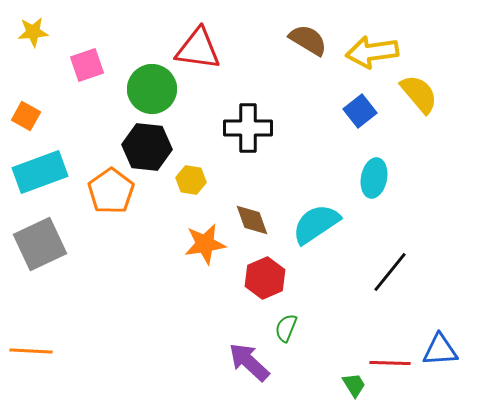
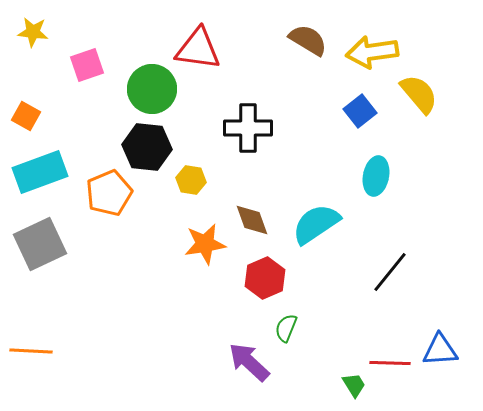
yellow star: rotated 12 degrees clockwise
cyan ellipse: moved 2 px right, 2 px up
orange pentagon: moved 2 px left, 2 px down; rotated 12 degrees clockwise
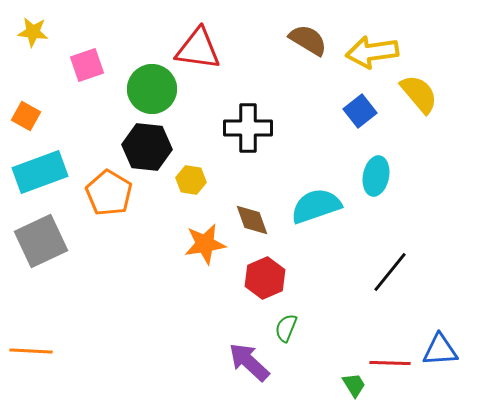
orange pentagon: rotated 18 degrees counterclockwise
cyan semicircle: moved 18 px up; rotated 15 degrees clockwise
gray square: moved 1 px right, 3 px up
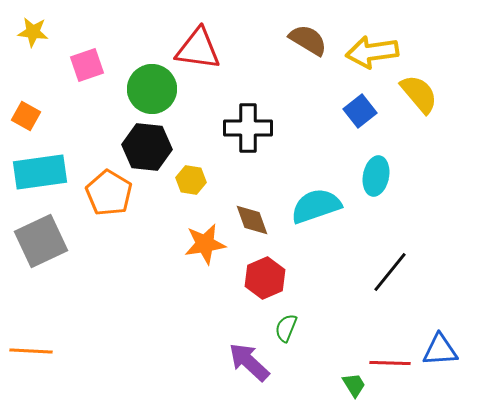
cyan rectangle: rotated 12 degrees clockwise
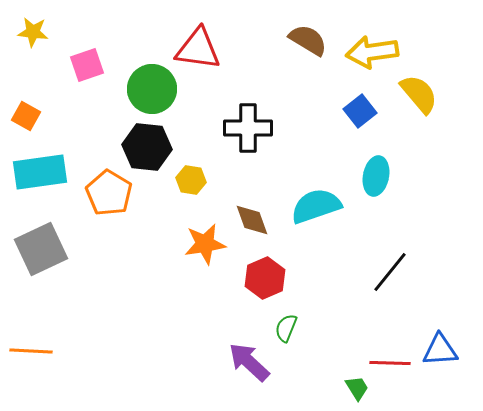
gray square: moved 8 px down
green trapezoid: moved 3 px right, 3 px down
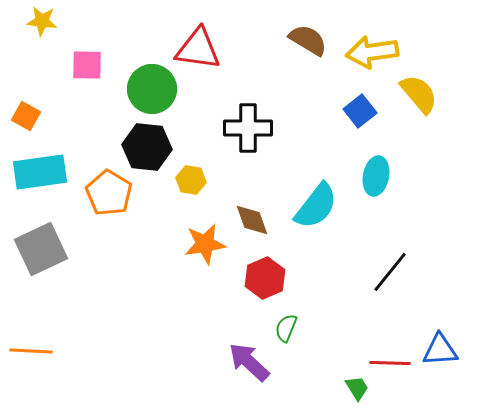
yellow star: moved 9 px right, 11 px up
pink square: rotated 20 degrees clockwise
cyan semicircle: rotated 147 degrees clockwise
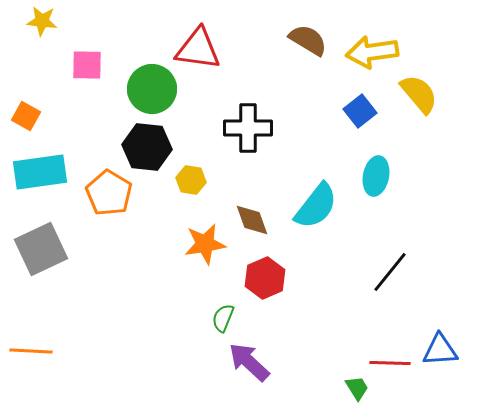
green semicircle: moved 63 px left, 10 px up
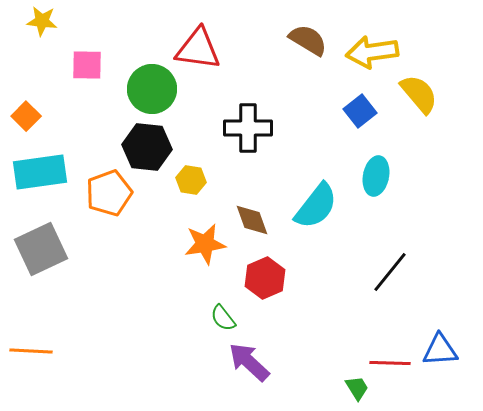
orange square: rotated 16 degrees clockwise
orange pentagon: rotated 21 degrees clockwise
green semicircle: rotated 60 degrees counterclockwise
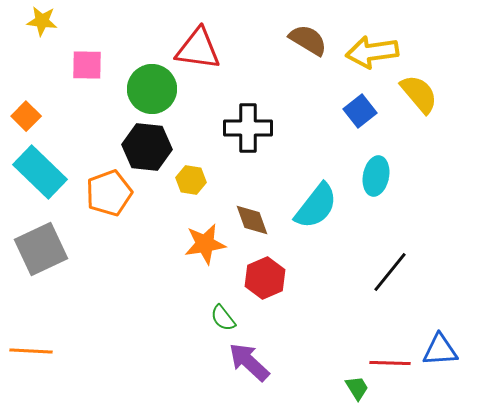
cyan rectangle: rotated 52 degrees clockwise
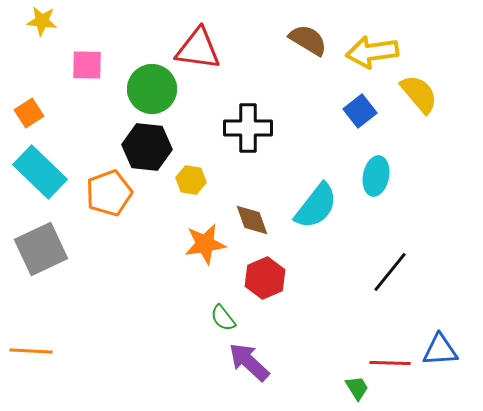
orange square: moved 3 px right, 3 px up; rotated 12 degrees clockwise
